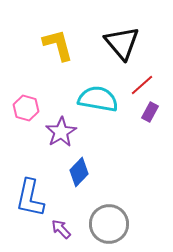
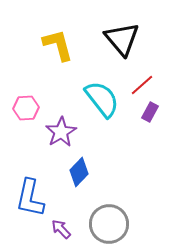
black triangle: moved 4 px up
cyan semicircle: moved 4 px right; rotated 42 degrees clockwise
pink hexagon: rotated 20 degrees counterclockwise
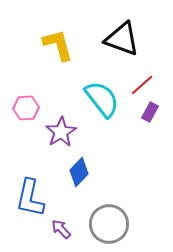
black triangle: rotated 30 degrees counterclockwise
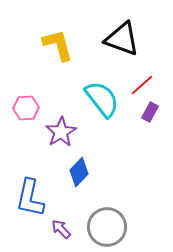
gray circle: moved 2 px left, 3 px down
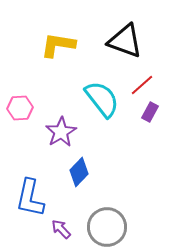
black triangle: moved 3 px right, 2 px down
yellow L-shape: rotated 66 degrees counterclockwise
pink hexagon: moved 6 px left
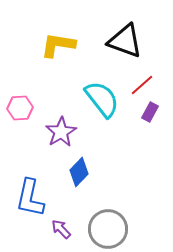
gray circle: moved 1 px right, 2 px down
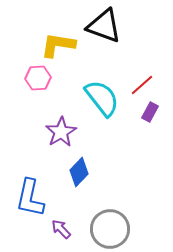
black triangle: moved 21 px left, 15 px up
cyan semicircle: moved 1 px up
pink hexagon: moved 18 px right, 30 px up
gray circle: moved 2 px right
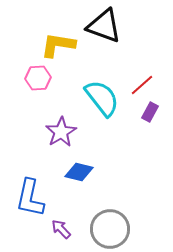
blue diamond: rotated 60 degrees clockwise
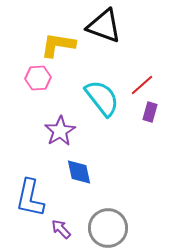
purple rectangle: rotated 12 degrees counterclockwise
purple star: moved 1 px left, 1 px up
blue diamond: rotated 64 degrees clockwise
gray circle: moved 2 px left, 1 px up
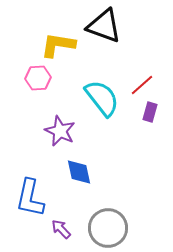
purple star: rotated 16 degrees counterclockwise
